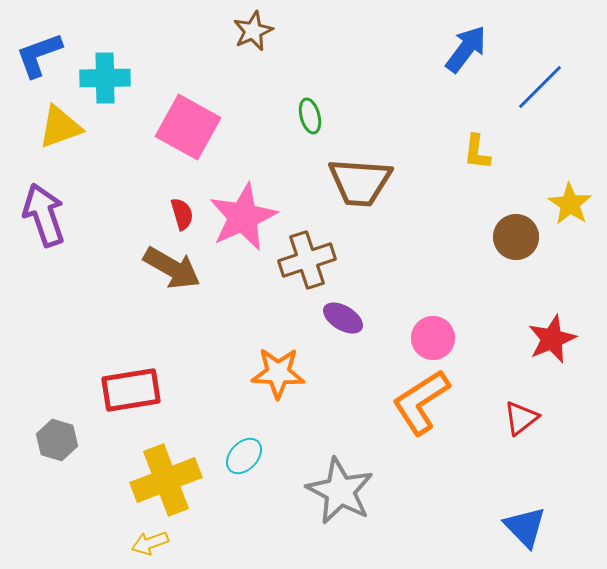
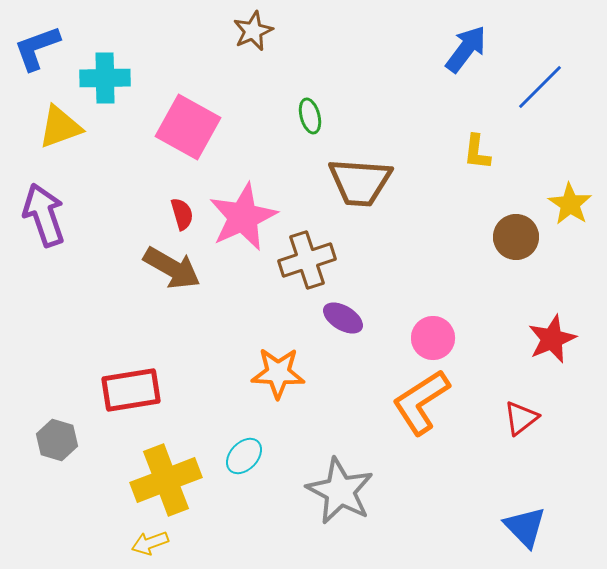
blue L-shape: moved 2 px left, 7 px up
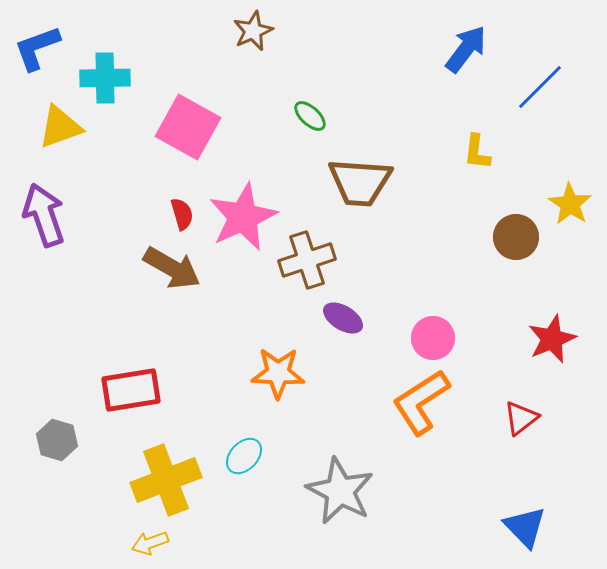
green ellipse: rotated 32 degrees counterclockwise
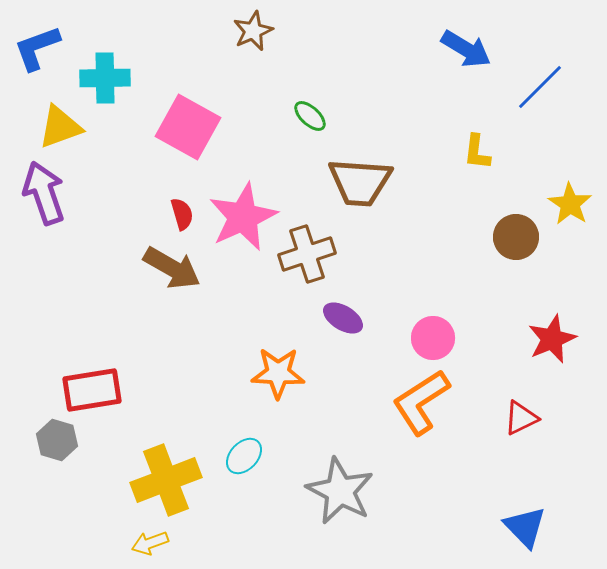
blue arrow: rotated 84 degrees clockwise
purple arrow: moved 22 px up
brown cross: moved 6 px up
red rectangle: moved 39 px left
red triangle: rotated 12 degrees clockwise
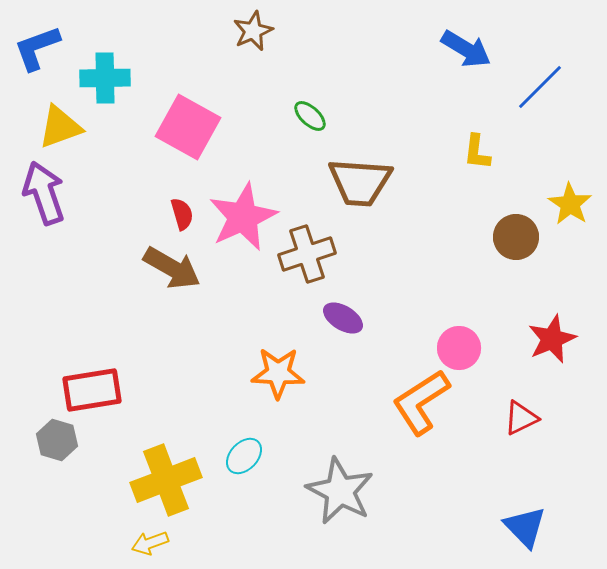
pink circle: moved 26 px right, 10 px down
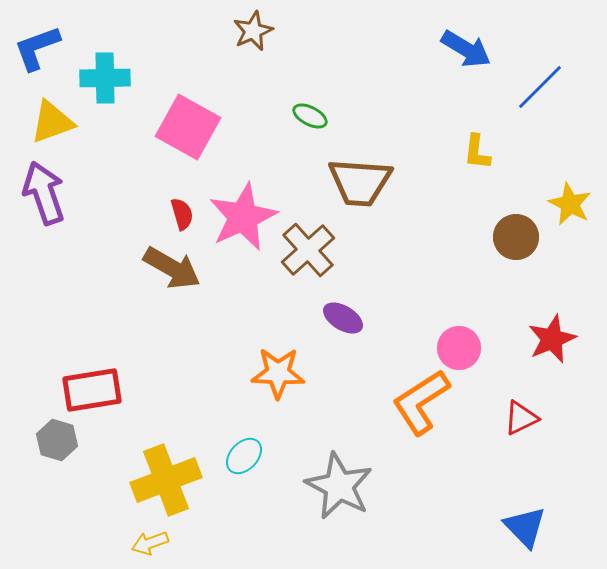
green ellipse: rotated 16 degrees counterclockwise
yellow triangle: moved 8 px left, 5 px up
yellow star: rotated 6 degrees counterclockwise
brown cross: moved 1 px right, 4 px up; rotated 24 degrees counterclockwise
gray star: moved 1 px left, 5 px up
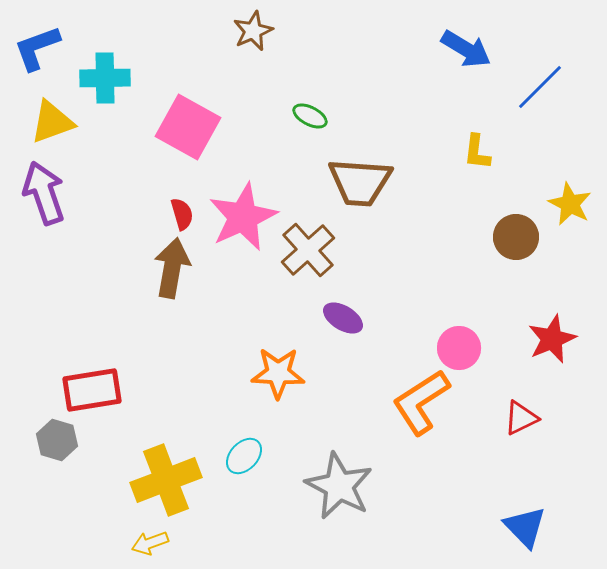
brown arrow: rotated 110 degrees counterclockwise
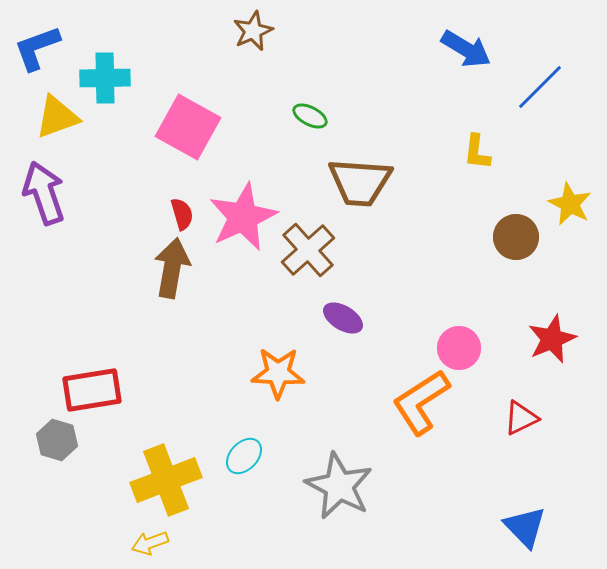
yellow triangle: moved 5 px right, 5 px up
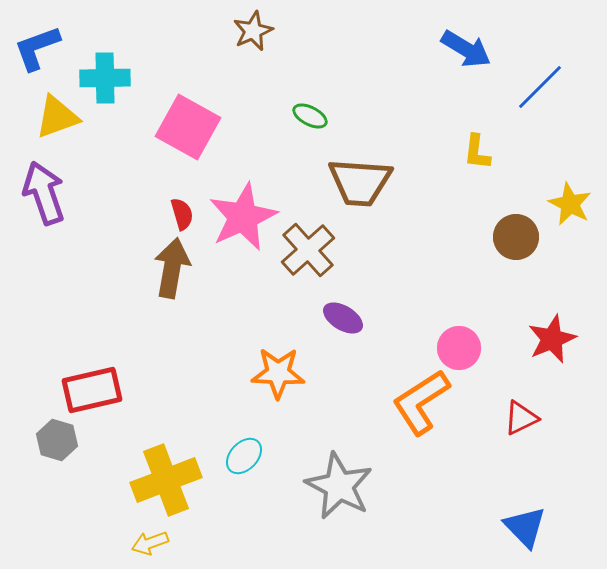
red rectangle: rotated 4 degrees counterclockwise
